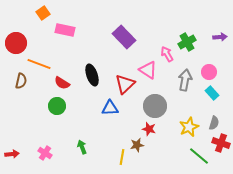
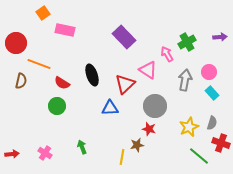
gray semicircle: moved 2 px left
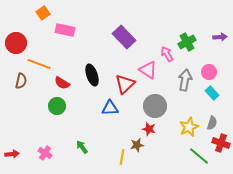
green arrow: rotated 16 degrees counterclockwise
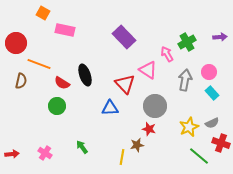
orange square: rotated 24 degrees counterclockwise
black ellipse: moved 7 px left
red triangle: rotated 30 degrees counterclockwise
gray semicircle: rotated 48 degrees clockwise
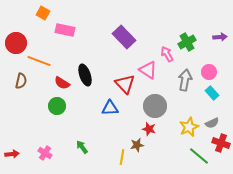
orange line: moved 3 px up
